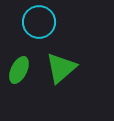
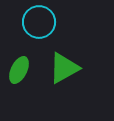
green triangle: moved 3 px right; rotated 12 degrees clockwise
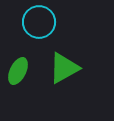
green ellipse: moved 1 px left, 1 px down
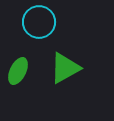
green triangle: moved 1 px right
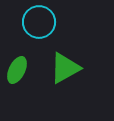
green ellipse: moved 1 px left, 1 px up
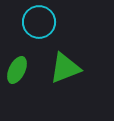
green triangle: rotated 8 degrees clockwise
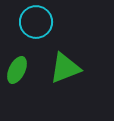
cyan circle: moved 3 px left
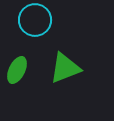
cyan circle: moved 1 px left, 2 px up
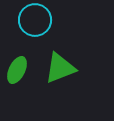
green triangle: moved 5 px left
